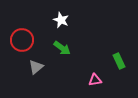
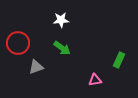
white star: rotated 28 degrees counterclockwise
red circle: moved 4 px left, 3 px down
green rectangle: moved 1 px up; rotated 49 degrees clockwise
gray triangle: rotated 21 degrees clockwise
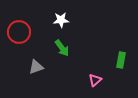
red circle: moved 1 px right, 11 px up
green arrow: rotated 18 degrees clockwise
green rectangle: moved 2 px right; rotated 14 degrees counterclockwise
pink triangle: rotated 32 degrees counterclockwise
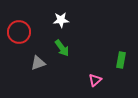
gray triangle: moved 2 px right, 4 px up
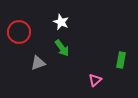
white star: moved 2 px down; rotated 28 degrees clockwise
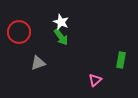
green arrow: moved 1 px left, 11 px up
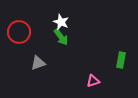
pink triangle: moved 2 px left, 1 px down; rotated 24 degrees clockwise
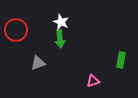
red circle: moved 3 px left, 2 px up
green arrow: moved 1 px left, 2 px down; rotated 30 degrees clockwise
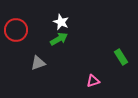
green arrow: moved 1 px left; rotated 114 degrees counterclockwise
green rectangle: moved 3 px up; rotated 42 degrees counterclockwise
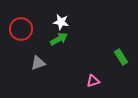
white star: rotated 14 degrees counterclockwise
red circle: moved 5 px right, 1 px up
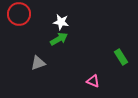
red circle: moved 2 px left, 15 px up
pink triangle: rotated 40 degrees clockwise
